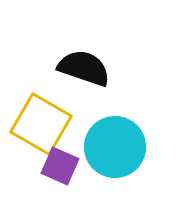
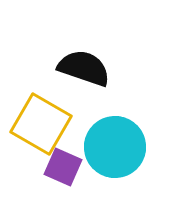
purple square: moved 3 px right, 1 px down
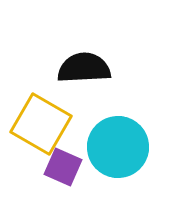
black semicircle: rotated 22 degrees counterclockwise
cyan circle: moved 3 px right
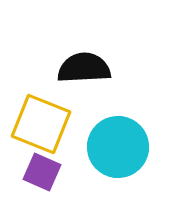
yellow square: rotated 8 degrees counterclockwise
purple square: moved 21 px left, 5 px down
